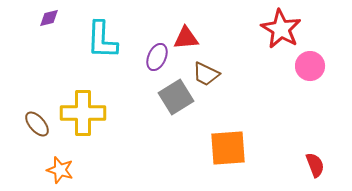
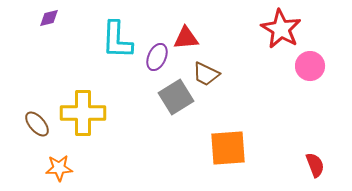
cyan L-shape: moved 15 px right
orange star: moved 1 px left, 2 px up; rotated 20 degrees counterclockwise
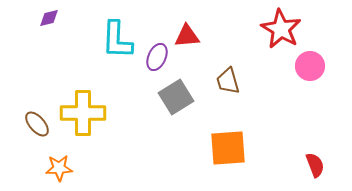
red triangle: moved 1 px right, 2 px up
brown trapezoid: moved 22 px right, 7 px down; rotated 48 degrees clockwise
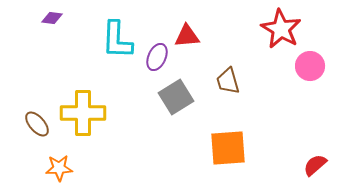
purple diamond: moved 3 px right; rotated 20 degrees clockwise
red semicircle: rotated 110 degrees counterclockwise
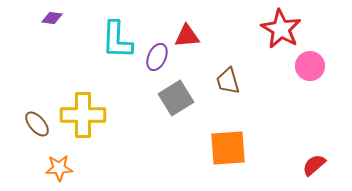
gray square: moved 1 px down
yellow cross: moved 2 px down
red semicircle: moved 1 px left
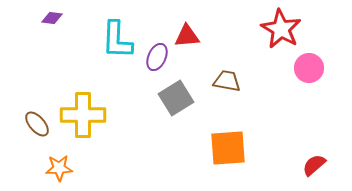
pink circle: moved 1 px left, 2 px down
brown trapezoid: moved 1 px left; rotated 116 degrees clockwise
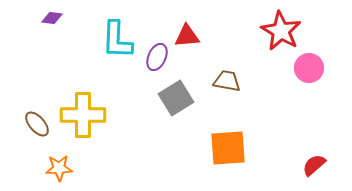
red star: moved 2 px down
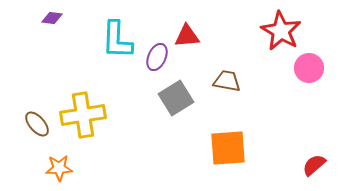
yellow cross: rotated 9 degrees counterclockwise
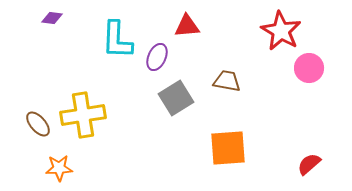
red triangle: moved 10 px up
brown ellipse: moved 1 px right
red semicircle: moved 5 px left, 1 px up
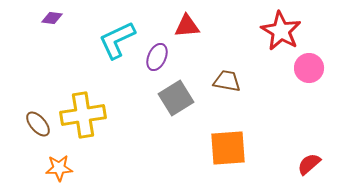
cyan L-shape: rotated 63 degrees clockwise
